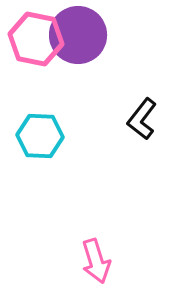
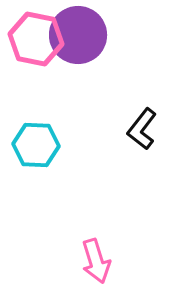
black L-shape: moved 10 px down
cyan hexagon: moved 4 px left, 9 px down
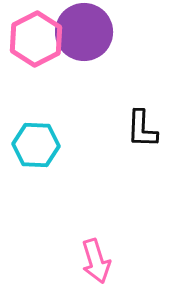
purple circle: moved 6 px right, 3 px up
pink hexagon: rotated 22 degrees clockwise
black L-shape: rotated 36 degrees counterclockwise
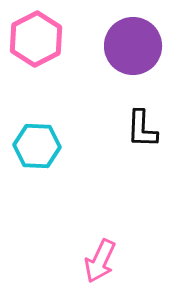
purple circle: moved 49 px right, 14 px down
cyan hexagon: moved 1 px right, 1 px down
pink arrow: moved 4 px right; rotated 42 degrees clockwise
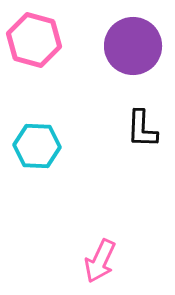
pink hexagon: moved 2 px left, 1 px down; rotated 18 degrees counterclockwise
